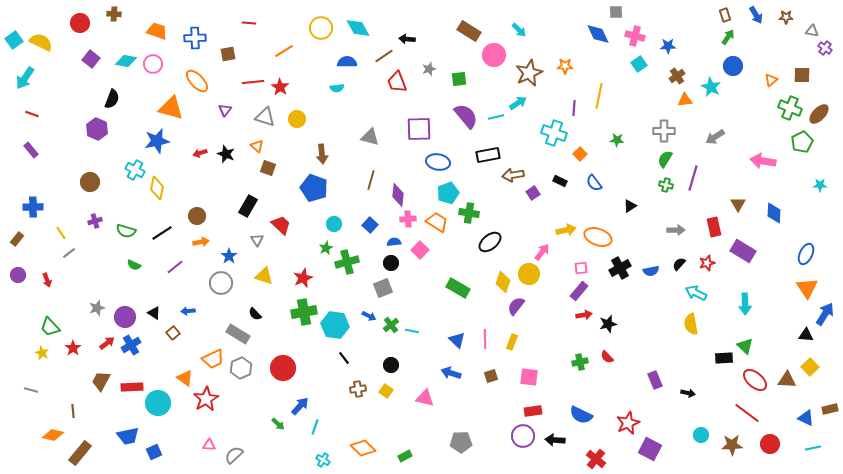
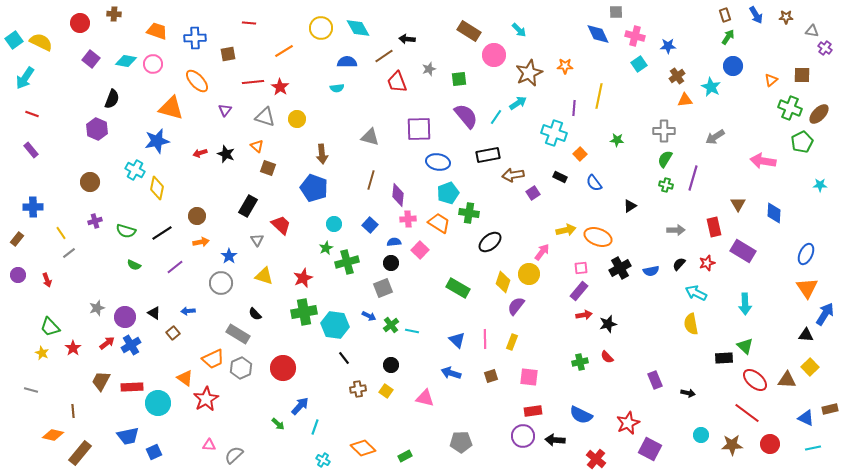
cyan line at (496, 117): rotated 42 degrees counterclockwise
black rectangle at (560, 181): moved 4 px up
orange trapezoid at (437, 222): moved 2 px right, 1 px down
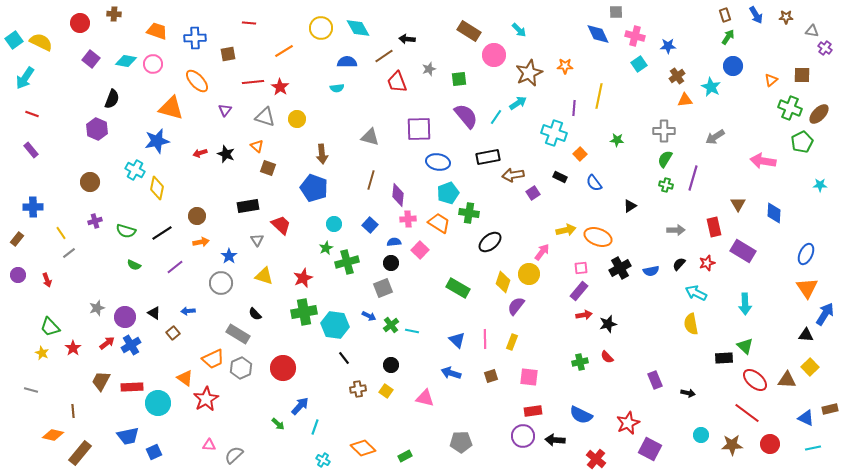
black rectangle at (488, 155): moved 2 px down
black rectangle at (248, 206): rotated 50 degrees clockwise
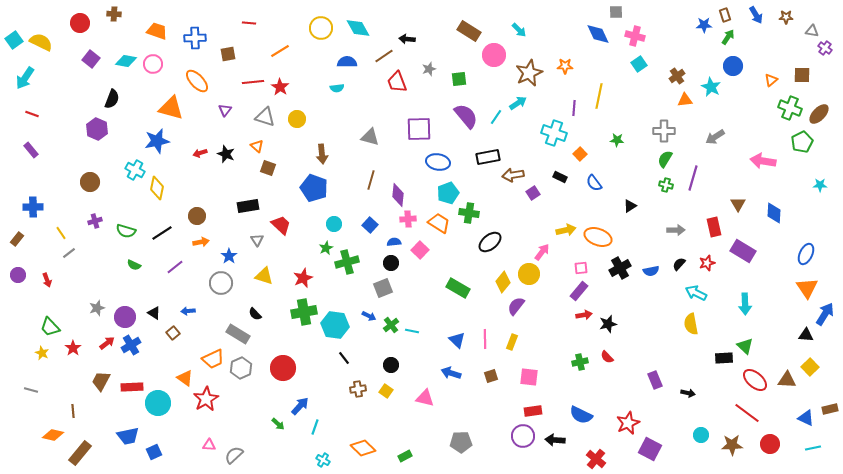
blue star at (668, 46): moved 36 px right, 21 px up
orange line at (284, 51): moved 4 px left
yellow diamond at (503, 282): rotated 20 degrees clockwise
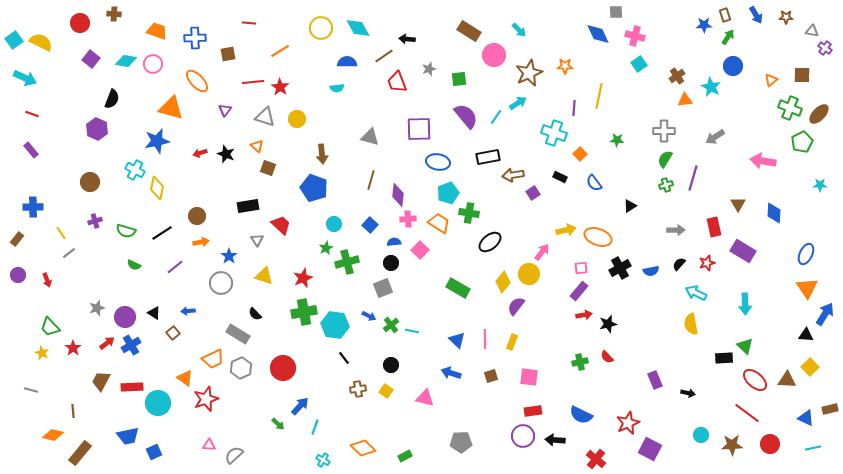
cyan arrow at (25, 78): rotated 100 degrees counterclockwise
green cross at (666, 185): rotated 32 degrees counterclockwise
red star at (206, 399): rotated 10 degrees clockwise
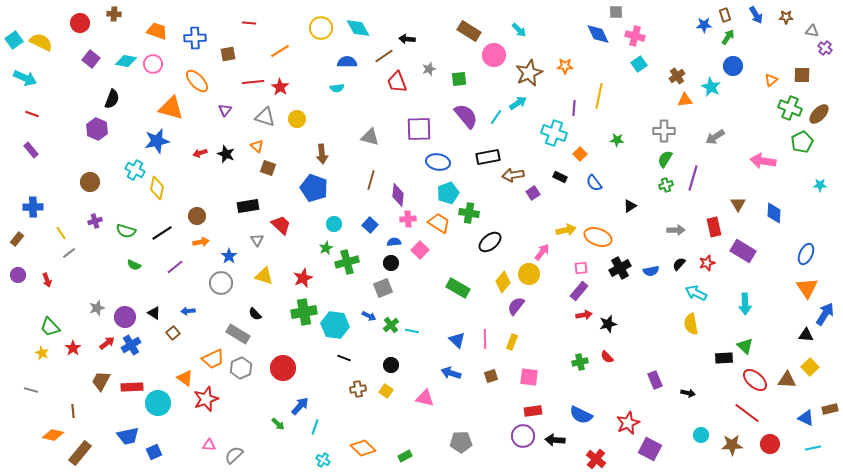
black line at (344, 358): rotated 32 degrees counterclockwise
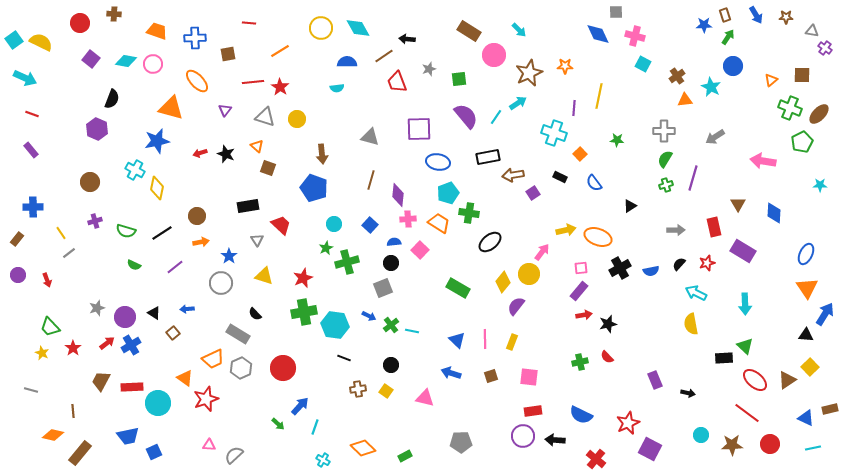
cyan square at (639, 64): moved 4 px right; rotated 28 degrees counterclockwise
blue arrow at (188, 311): moved 1 px left, 2 px up
brown triangle at (787, 380): rotated 36 degrees counterclockwise
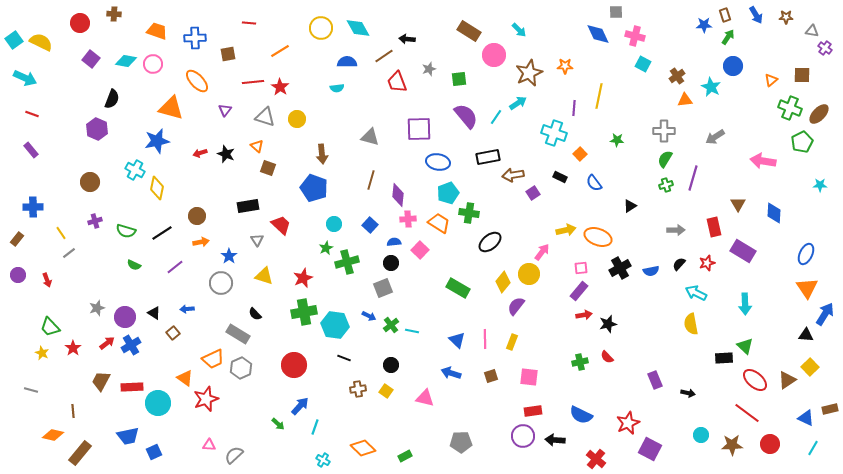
red circle at (283, 368): moved 11 px right, 3 px up
cyan line at (813, 448): rotated 49 degrees counterclockwise
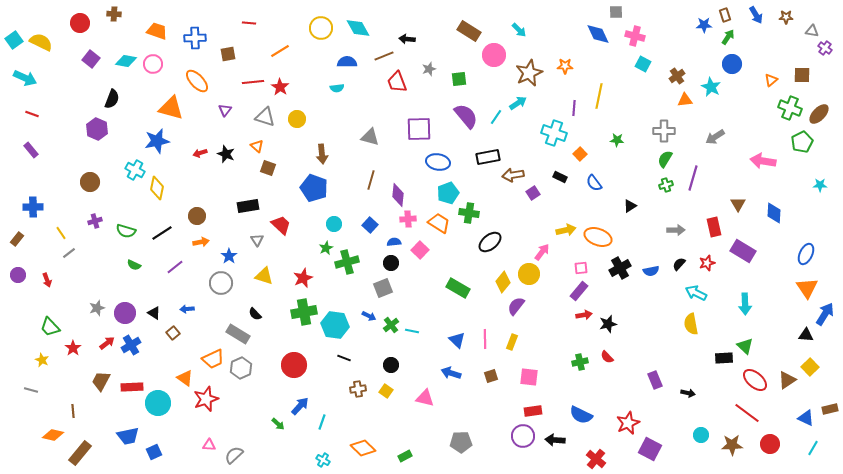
brown line at (384, 56): rotated 12 degrees clockwise
blue circle at (733, 66): moved 1 px left, 2 px up
purple circle at (125, 317): moved 4 px up
yellow star at (42, 353): moved 7 px down
cyan line at (315, 427): moved 7 px right, 5 px up
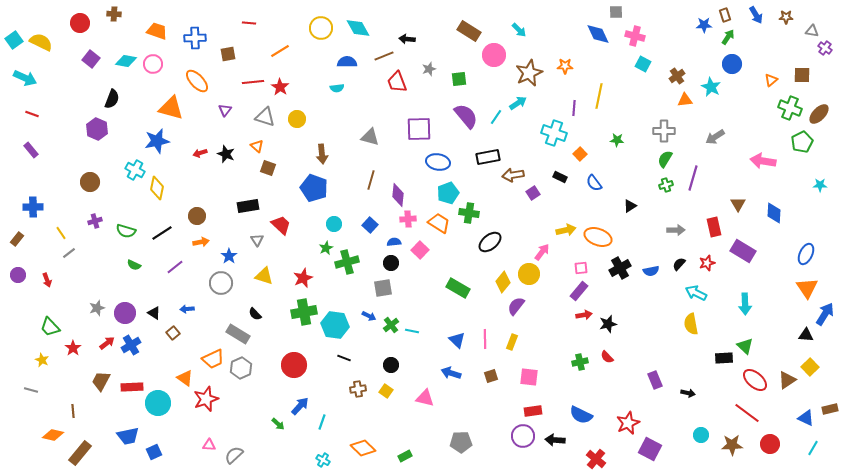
gray square at (383, 288): rotated 12 degrees clockwise
